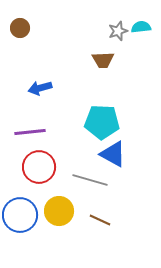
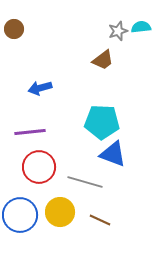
brown circle: moved 6 px left, 1 px down
brown trapezoid: rotated 35 degrees counterclockwise
blue triangle: rotated 8 degrees counterclockwise
gray line: moved 5 px left, 2 px down
yellow circle: moved 1 px right, 1 px down
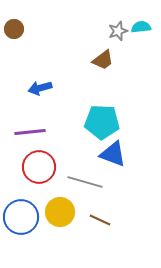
blue circle: moved 1 px right, 2 px down
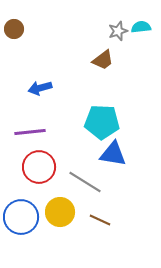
blue triangle: rotated 12 degrees counterclockwise
gray line: rotated 16 degrees clockwise
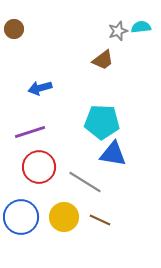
purple line: rotated 12 degrees counterclockwise
yellow circle: moved 4 px right, 5 px down
